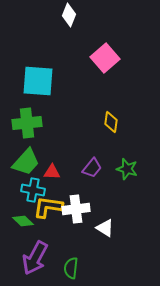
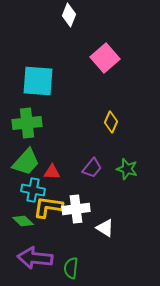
yellow diamond: rotated 15 degrees clockwise
purple arrow: rotated 68 degrees clockwise
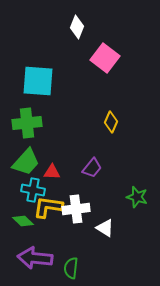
white diamond: moved 8 px right, 12 px down
pink square: rotated 12 degrees counterclockwise
green star: moved 10 px right, 28 px down
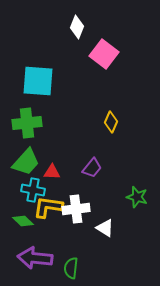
pink square: moved 1 px left, 4 px up
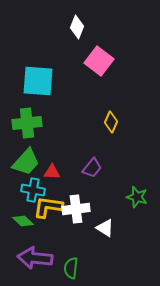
pink square: moved 5 px left, 7 px down
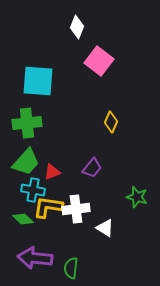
red triangle: rotated 24 degrees counterclockwise
green diamond: moved 2 px up
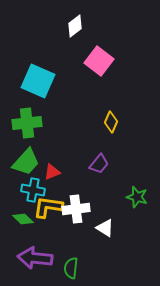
white diamond: moved 2 px left, 1 px up; rotated 30 degrees clockwise
cyan square: rotated 20 degrees clockwise
purple trapezoid: moved 7 px right, 4 px up
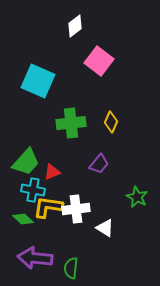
green cross: moved 44 px right
green star: rotated 10 degrees clockwise
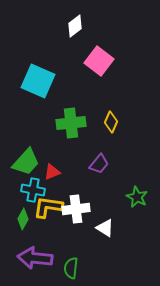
green diamond: rotated 75 degrees clockwise
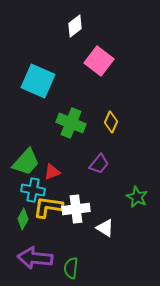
green cross: rotated 28 degrees clockwise
